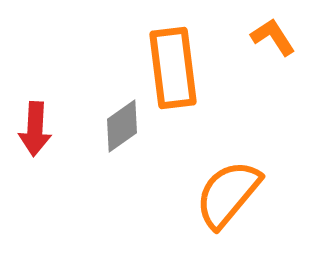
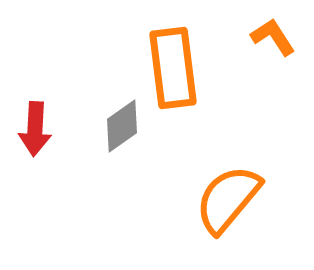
orange semicircle: moved 5 px down
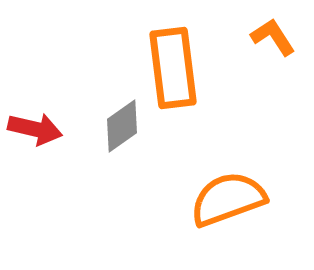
red arrow: rotated 80 degrees counterclockwise
orange semicircle: rotated 30 degrees clockwise
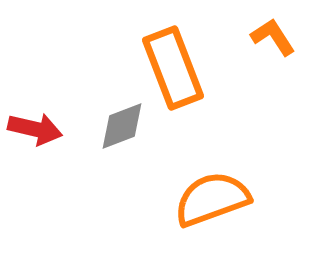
orange rectangle: rotated 14 degrees counterclockwise
gray diamond: rotated 14 degrees clockwise
orange semicircle: moved 16 px left
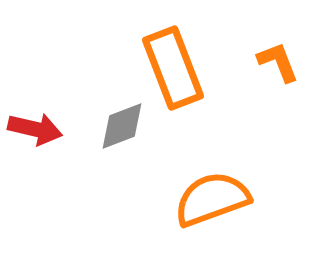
orange L-shape: moved 5 px right, 25 px down; rotated 12 degrees clockwise
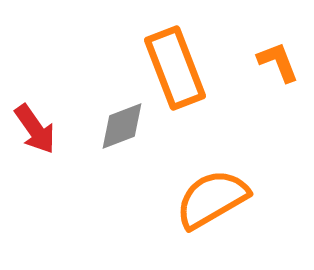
orange rectangle: moved 2 px right
red arrow: rotated 42 degrees clockwise
orange semicircle: rotated 10 degrees counterclockwise
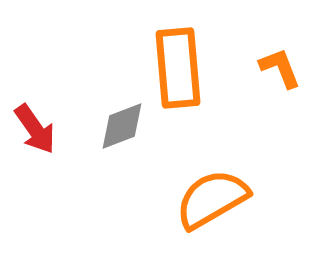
orange L-shape: moved 2 px right, 6 px down
orange rectangle: moved 3 px right; rotated 16 degrees clockwise
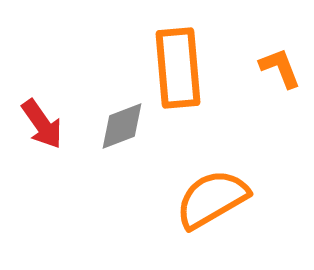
red arrow: moved 7 px right, 5 px up
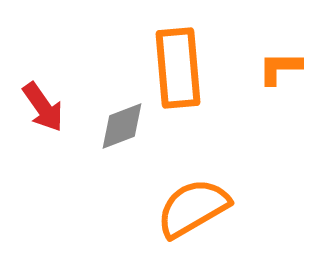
orange L-shape: rotated 69 degrees counterclockwise
red arrow: moved 1 px right, 17 px up
orange semicircle: moved 19 px left, 9 px down
